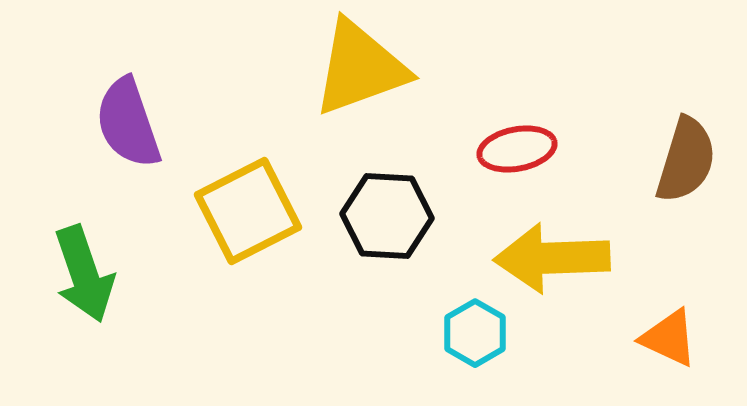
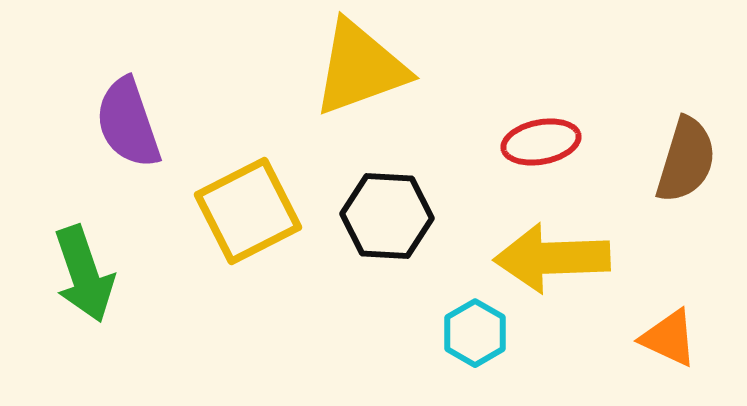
red ellipse: moved 24 px right, 7 px up
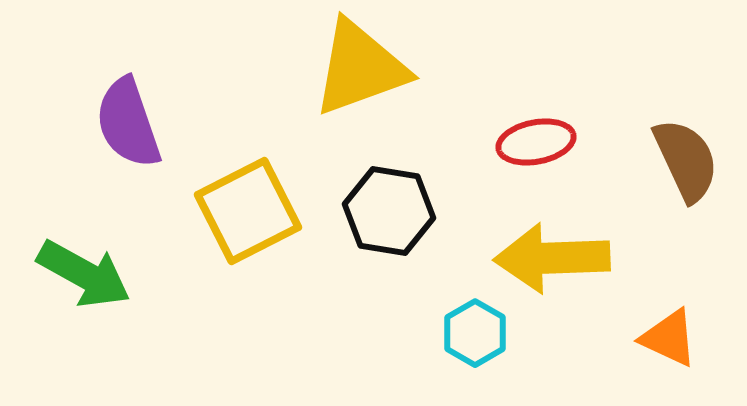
red ellipse: moved 5 px left
brown semicircle: rotated 42 degrees counterclockwise
black hexagon: moved 2 px right, 5 px up; rotated 6 degrees clockwise
green arrow: rotated 42 degrees counterclockwise
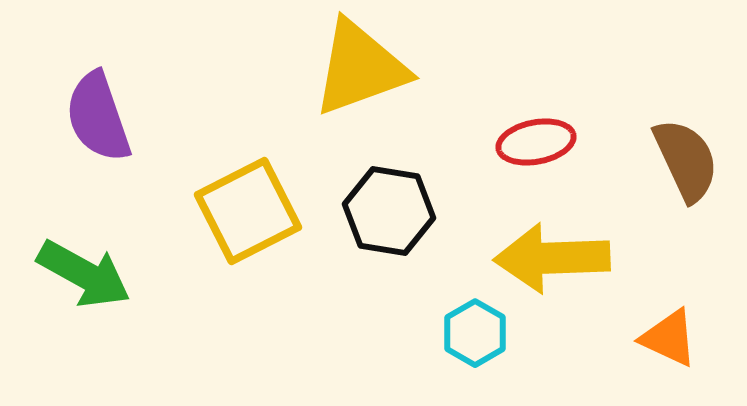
purple semicircle: moved 30 px left, 6 px up
